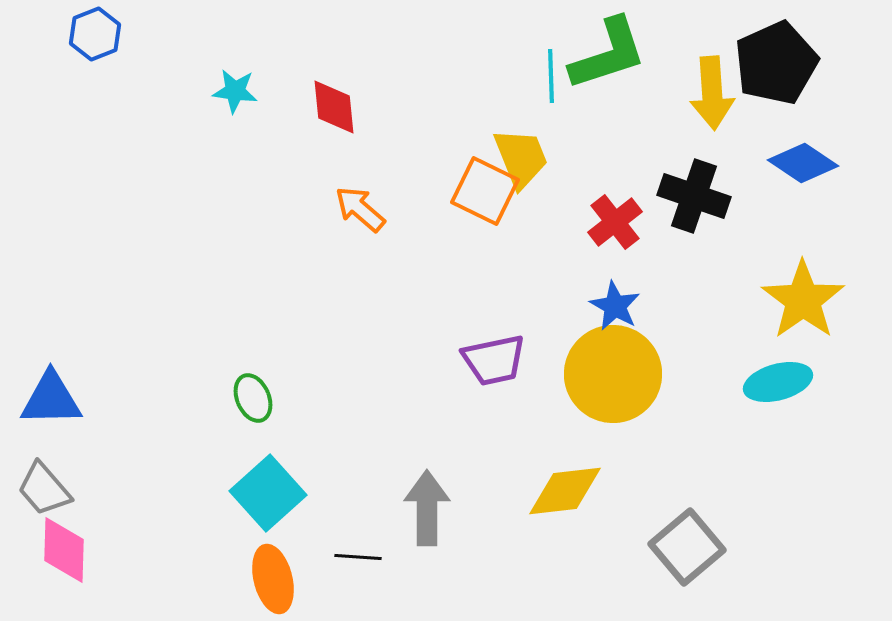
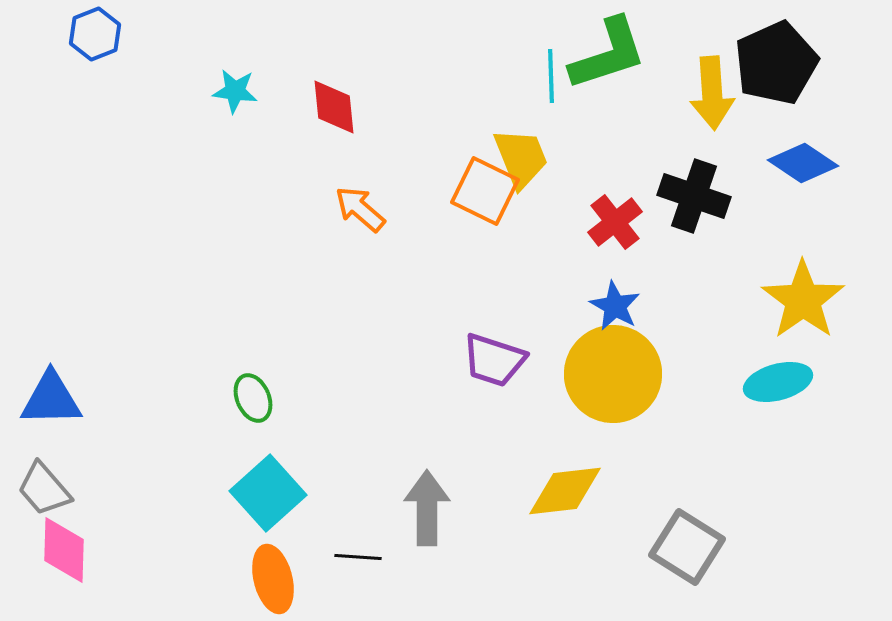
purple trapezoid: rotated 30 degrees clockwise
gray square: rotated 18 degrees counterclockwise
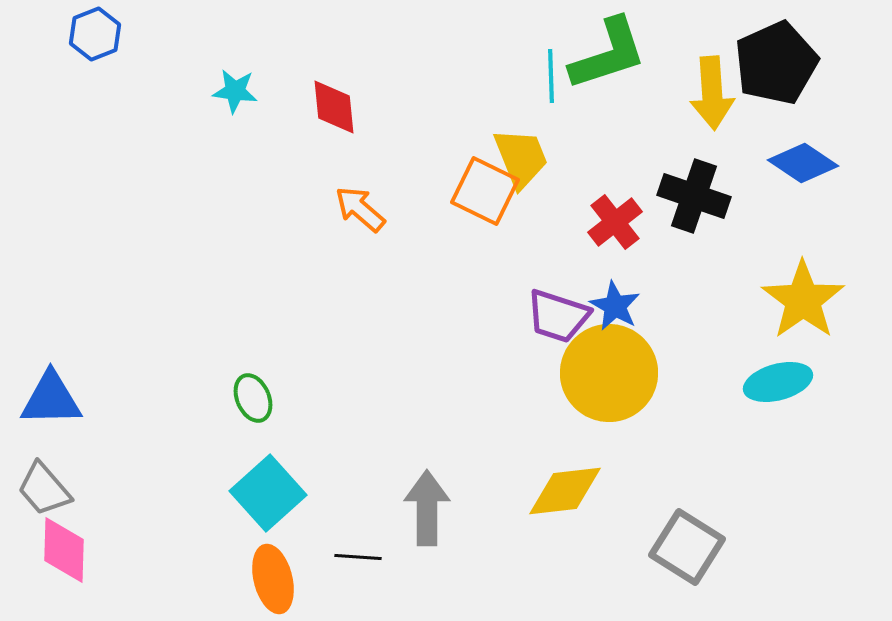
purple trapezoid: moved 64 px right, 44 px up
yellow circle: moved 4 px left, 1 px up
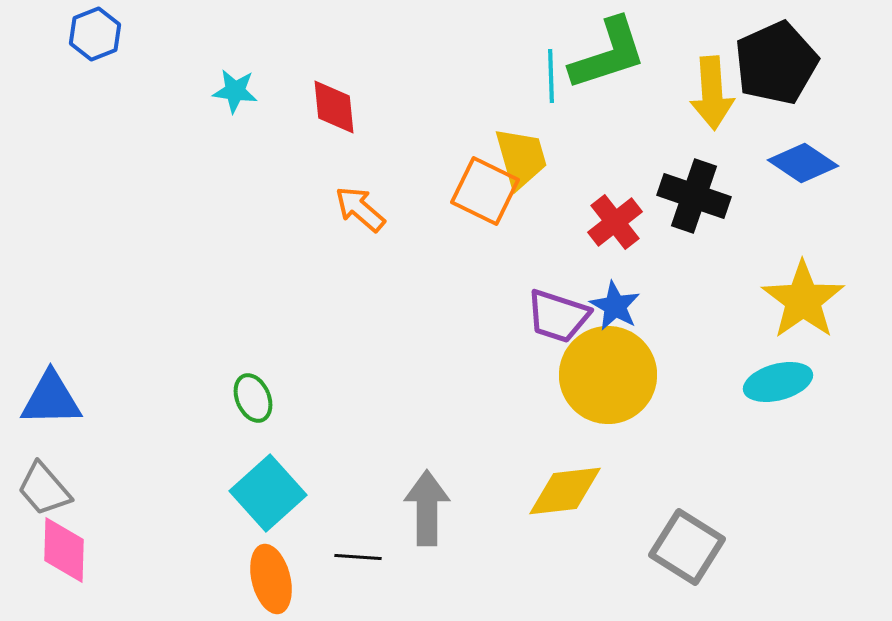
yellow trapezoid: rotated 6 degrees clockwise
yellow circle: moved 1 px left, 2 px down
orange ellipse: moved 2 px left
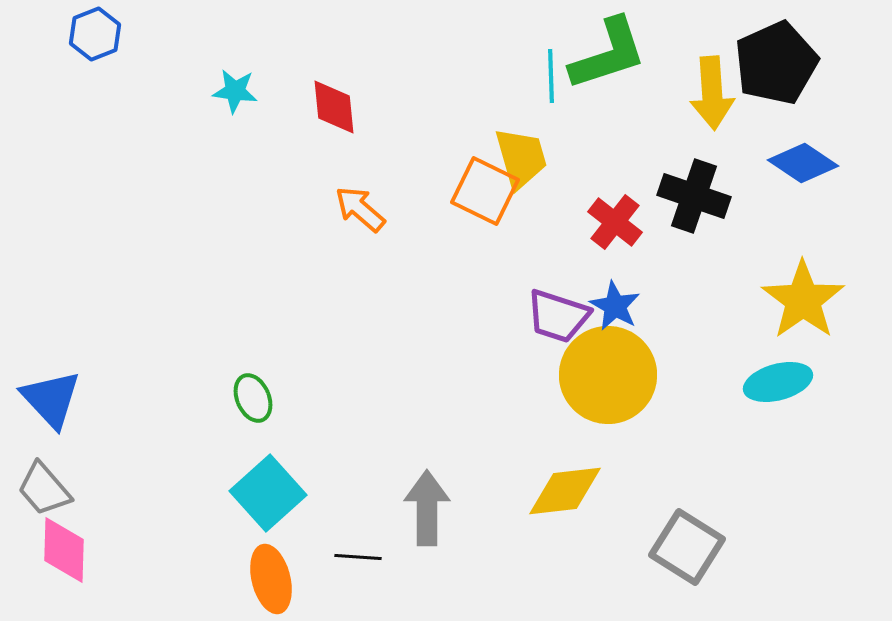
red cross: rotated 14 degrees counterclockwise
blue triangle: rotated 48 degrees clockwise
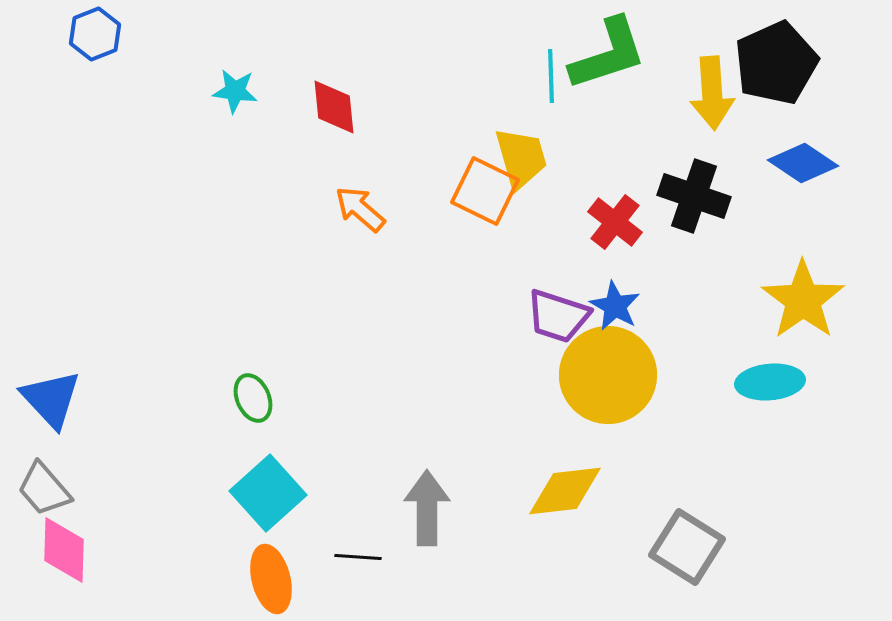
cyan ellipse: moved 8 px left; rotated 10 degrees clockwise
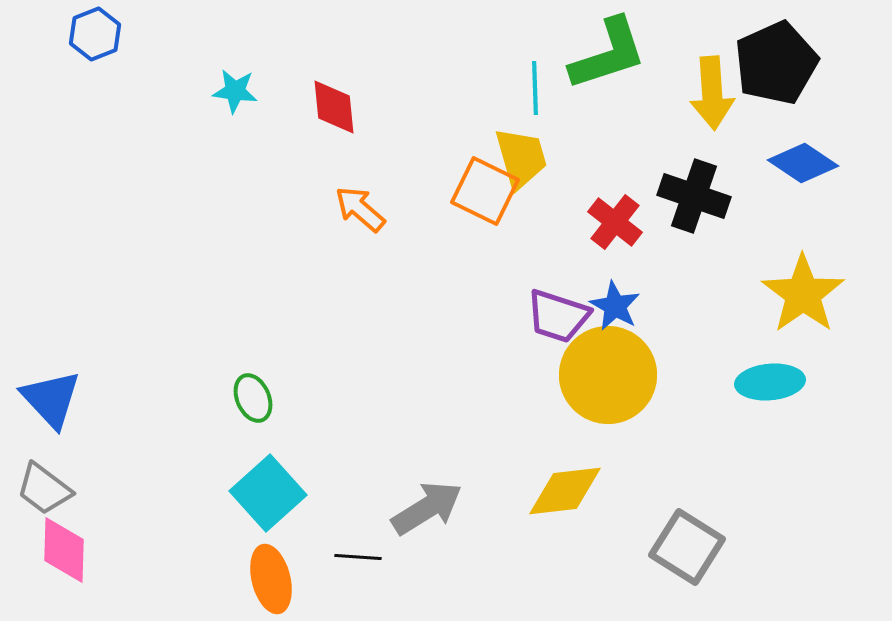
cyan line: moved 16 px left, 12 px down
yellow star: moved 6 px up
gray trapezoid: rotated 12 degrees counterclockwise
gray arrow: rotated 58 degrees clockwise
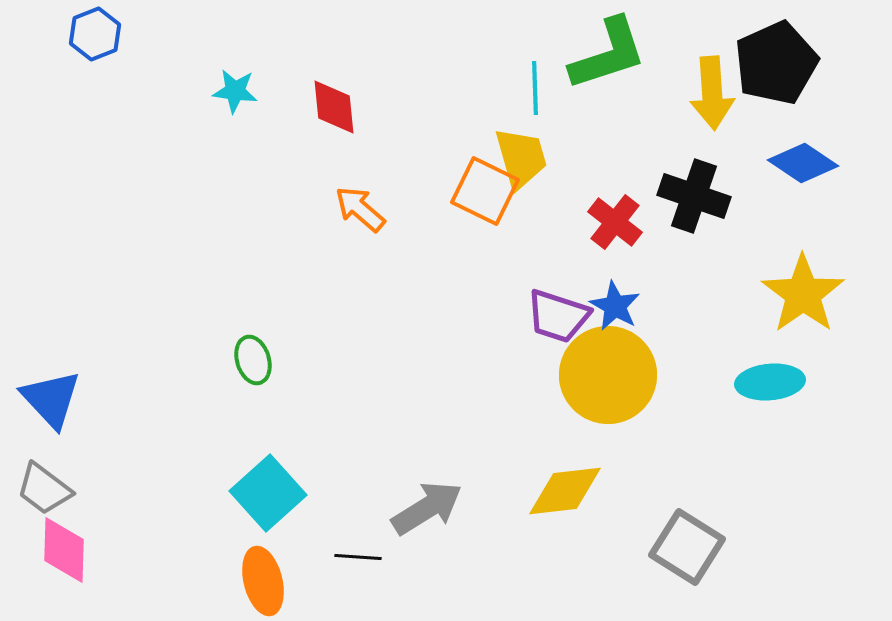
green ellipse: moved 38 px up; rotated 6 degrees clockwise
orange ellipse: moved 8 px left, 2 px down
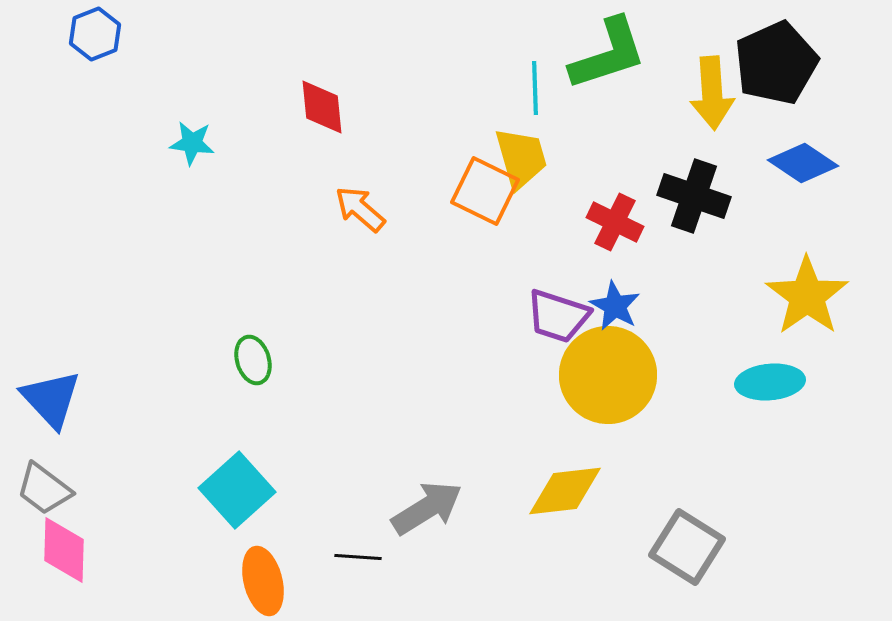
cyan star: moved 43 px left, 52 px down
red diamond: moved 12 px left
red cross: rotated 12 degrees counterclockwise
yellow star: moved 4 px right, 2 px down
cyan square: moved 31 px left, 3 px up
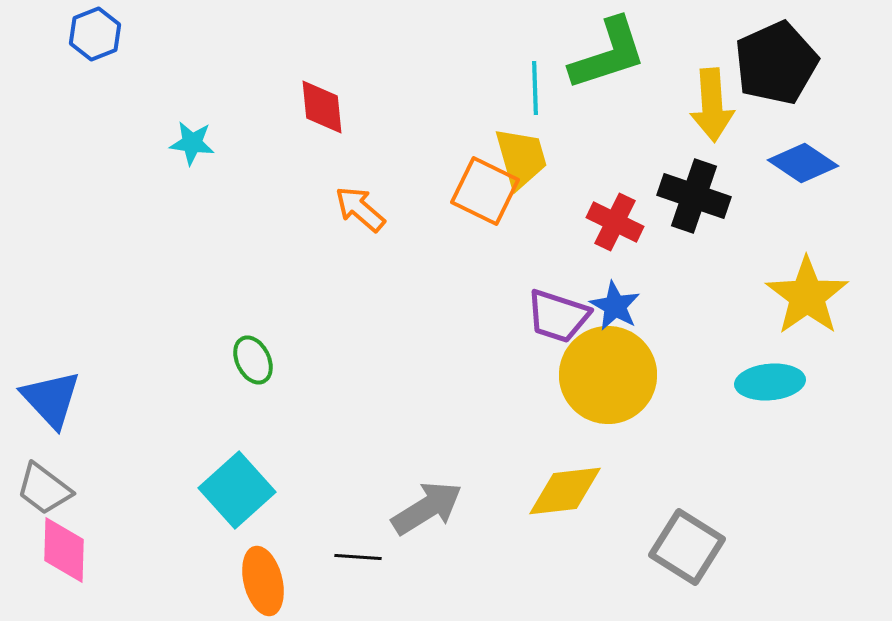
yellow arrow: moved 12 px down
green ellipse: rotated 9 degrees counterclockwise
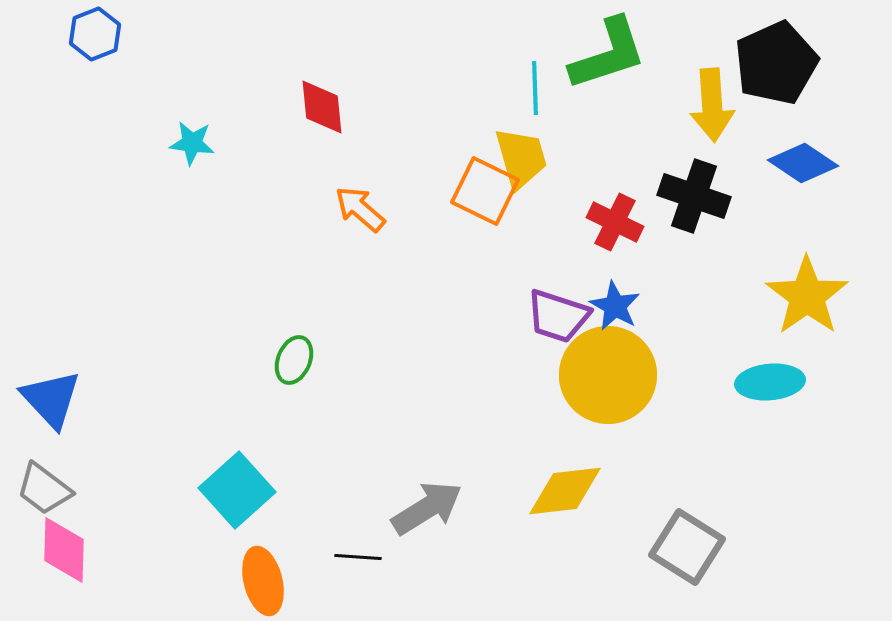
green ellipse: moved 41 px right; rotated 48 degrees clockwise
